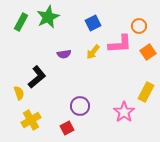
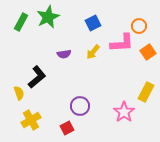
pink L-shape: moved 2 px right, 1 px up
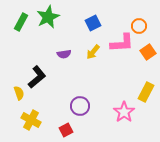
yellow cross: rotated 30 degrees counterclockwise
red square: moved 1 px left, 2 px down
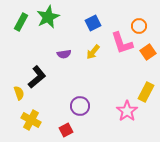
pink L-shape: rotated 75 degrees clockwise
pink star: moved 3 px right, 1 px up
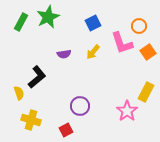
yellow cross: rotated 12 degrees counterclockwise
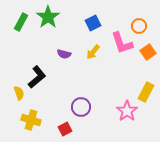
green star: rotated 10 degrees counterclockwise
purple semicircle: rotated 24 degrees clockwise
purple circle: moved 1 px right, 1 px down
red square: moved 1 px left, 1 px up
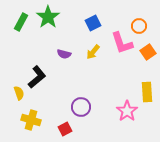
yellow rectangle: moved 1 px right; rotated 30 degrees counterclockwise
